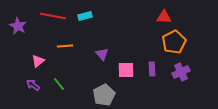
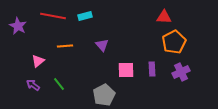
purple triangle: moved 9 px up
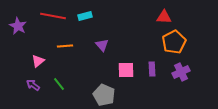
gray pentagon: rotated 20 degrees counterclockwise
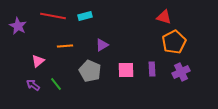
red triangle: rotated 14 degrees clockwise
purple triangle: rotated 40 degrees clockwise
green line: moved 3 px left
gray pentagon: moved 14 px left, 24 px up
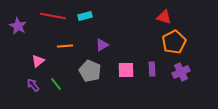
purple arrow: rotated 16 degrees clockwise
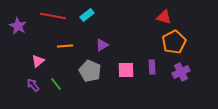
cyan rectangle: moved 2 px right, 1 px up; rotated 24 degrees counterclockwise
purple rectangle: moved 2 px up
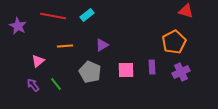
red triangle: moved 22 px right, 6 px up
gray pentagon: moved 1 px down
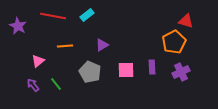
red triangle: moved 10 px down
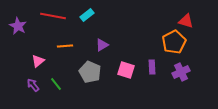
pink square: rotated 18 degrees clockwise
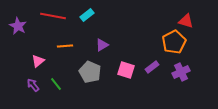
purple rectangle: rotated 56 degrees clockwise
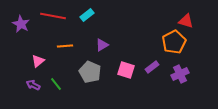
purple star: moved 3 px right, 2 px up
purple cross: moved 1 px left, 2 px down
purple arrow: rotated 24 degrees counterclockwise
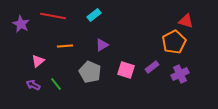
cyan rectangle: moved 7 px right
